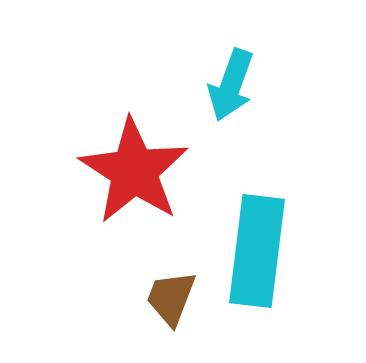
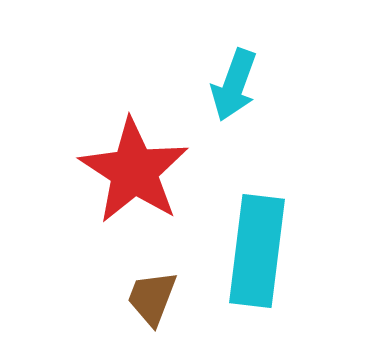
cyan arrow: moved 3 px right
brown trapezoid: moved 19 px left
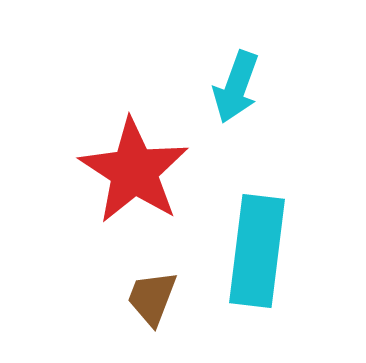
cyan arrow: moved 2 px right, 2 px down
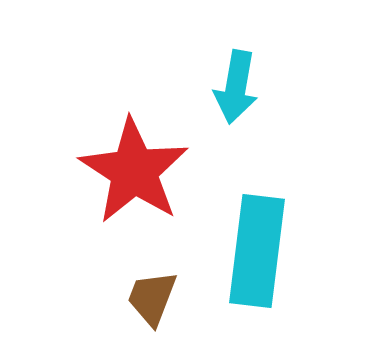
cyan arrow: rotated 10 degrees counterclockwise
